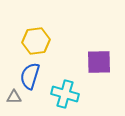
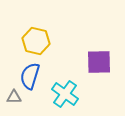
yellow hexagon: rotated 20 degrees clockwise
cyan cross: rotated 20 degrees clockwise
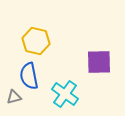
blue semicircle: moved 1 px left; rotated 28 degrees counterclockwise
gray triangle: rotated 14 degrees counterclockwise
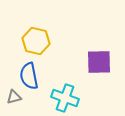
cyan cross: moved 4 px down; rotated 16 degrees counterclockwise
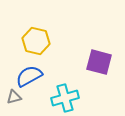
purple square: rotated 16 degrees clockwise
blue semicircle: rotated 72 degrees clockwise
cyan cross: rotated 36 degrees counterclockwise
